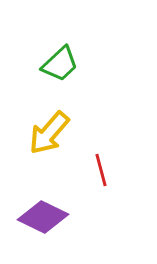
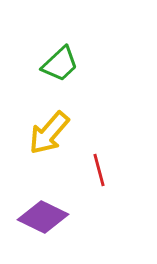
red line: moved 2 px left
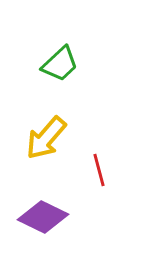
yellow arrow: moved 3 px left, 5 px down
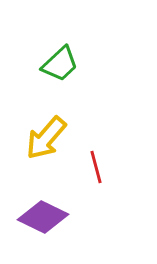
red line: moved 3 px left, 3 px up
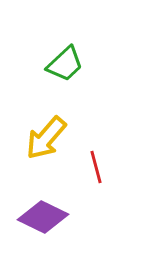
green trapezoid: moved 5 px right
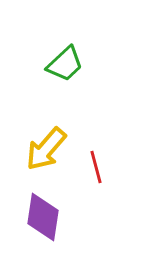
yellow arrow: moved 11 px down
purple diamond: rotated 72 degrees clockwise
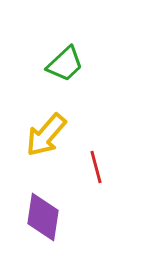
yellow arrow: moved 14 px up
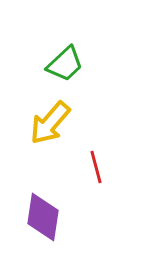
yellow arrow: moved 4 px right, 12 px up
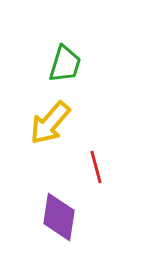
green trapezoid: rotated 30 degrees counterclockwise
purple diamond: moved 16 px right
